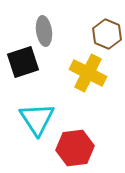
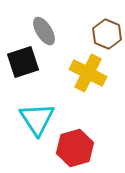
gray ellipse: rotated 24 degrees counterclockwise
red hexagon: rotated 9 degrees counterclockwise
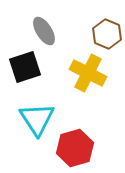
black square: moved 2 px right, 5 px down
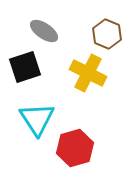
gray ellipse: rotated 24 degrees counterclockwise
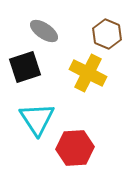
red hexagon: rotated 12 degrees clockwise
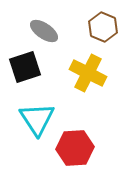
brown hexagon: moved 4 px left, 7 px up
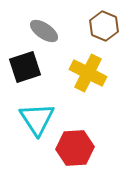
brown hexagon: moved 1 px right, 1 px up
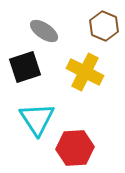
yellow cross: moved 3 px left, 1 px up
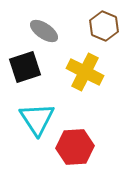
red hexagon: moved 1 px up
